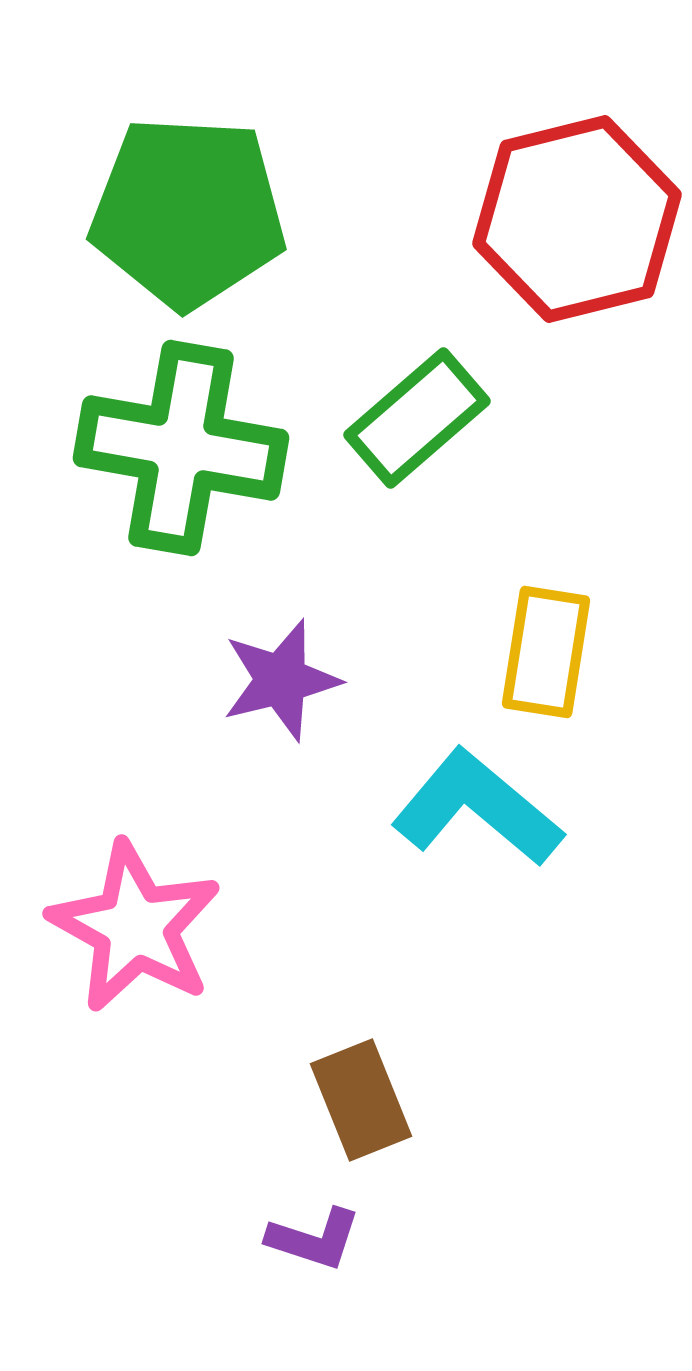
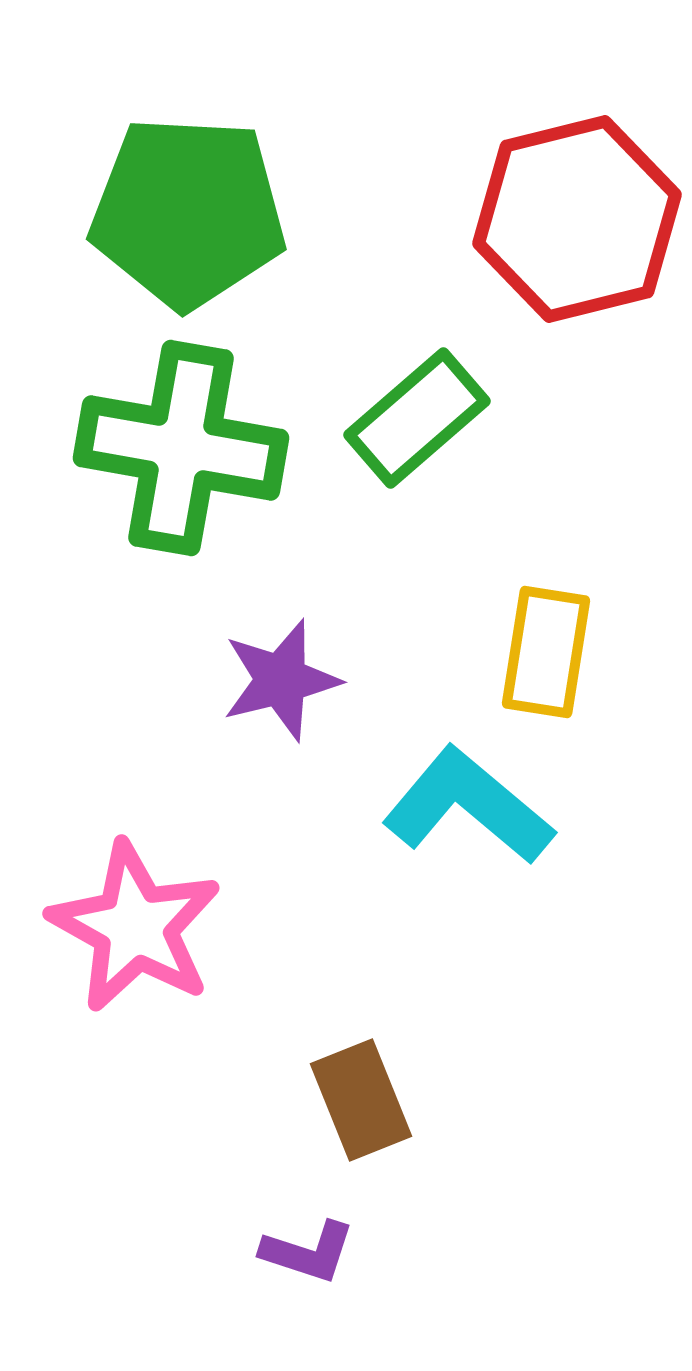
cyan L-shape: moved 9 px left, 2 px up
purple L-shape: moved 6 px left, 13 px down
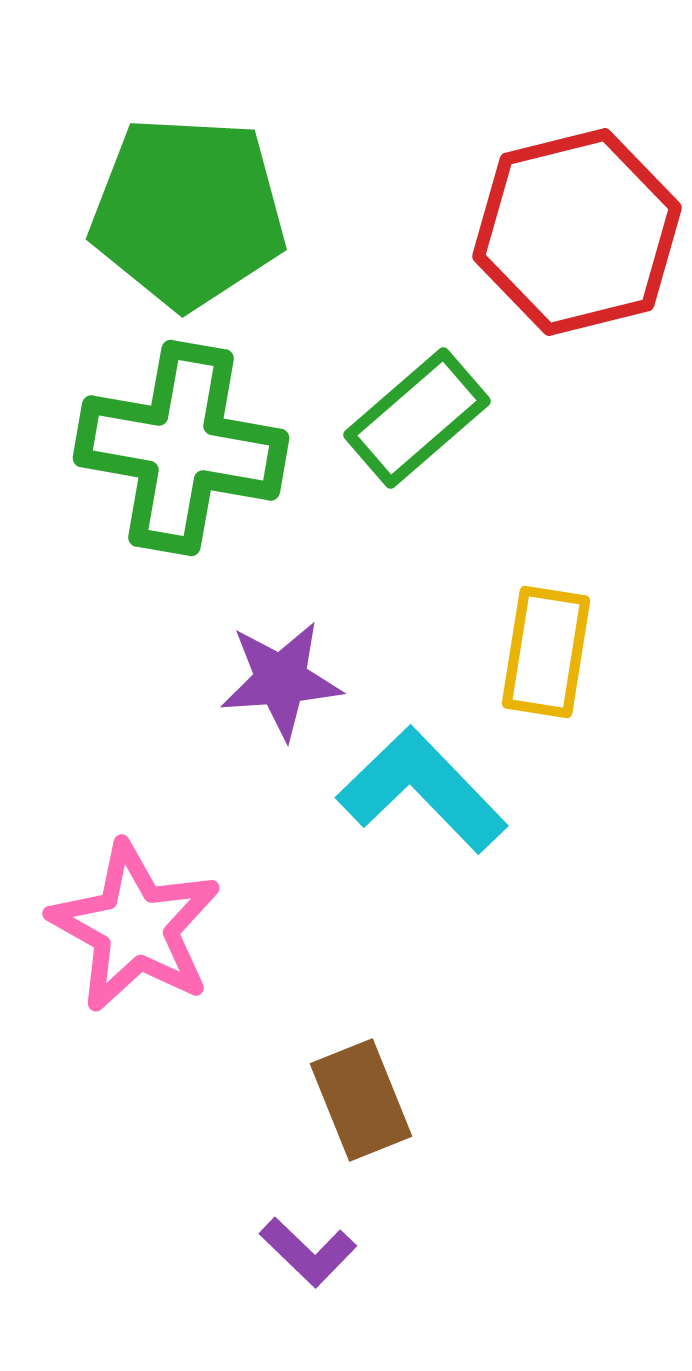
red hexagon: moved 13 px down
purple star: rotated 10 degrees clockwise
cyan L-shape: moved 46 px left, 16 px up; rotated 6 degrees clockwise
purple L-shape: rotated 26 degrees clockwise
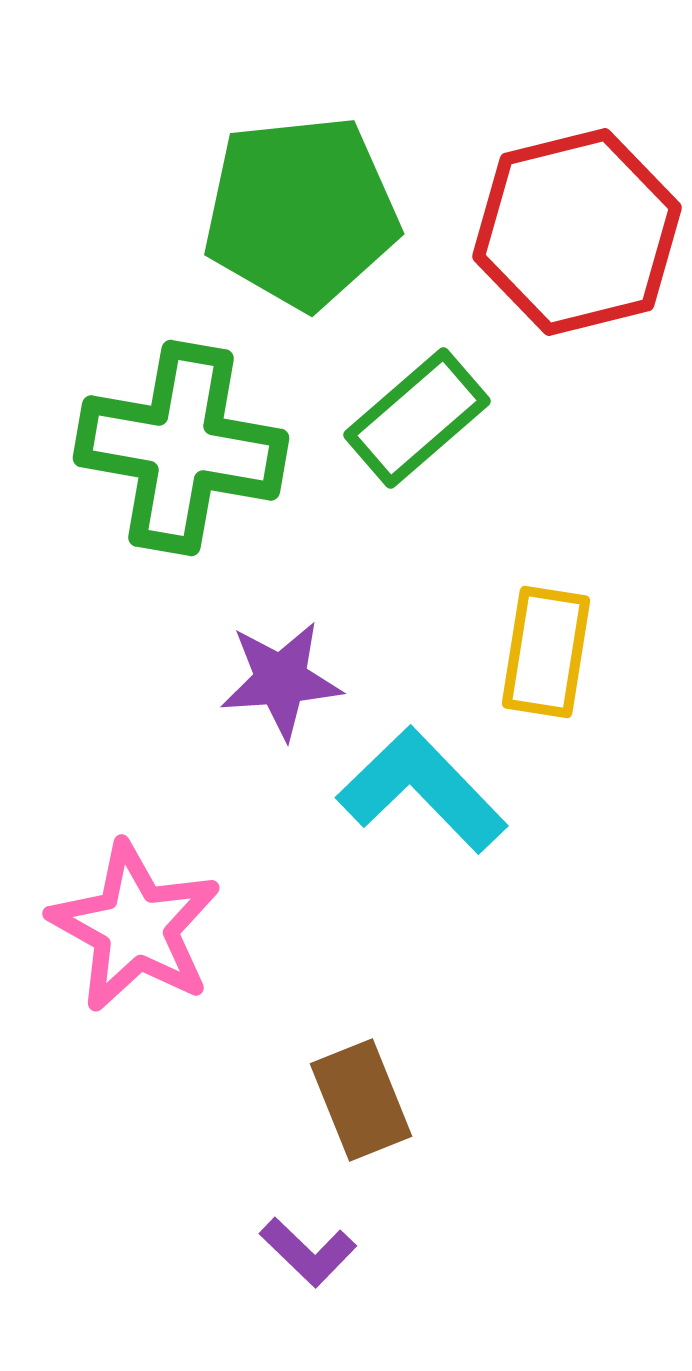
green pentagon: moved 113 px right; rotated 9 degrees counterclockwise
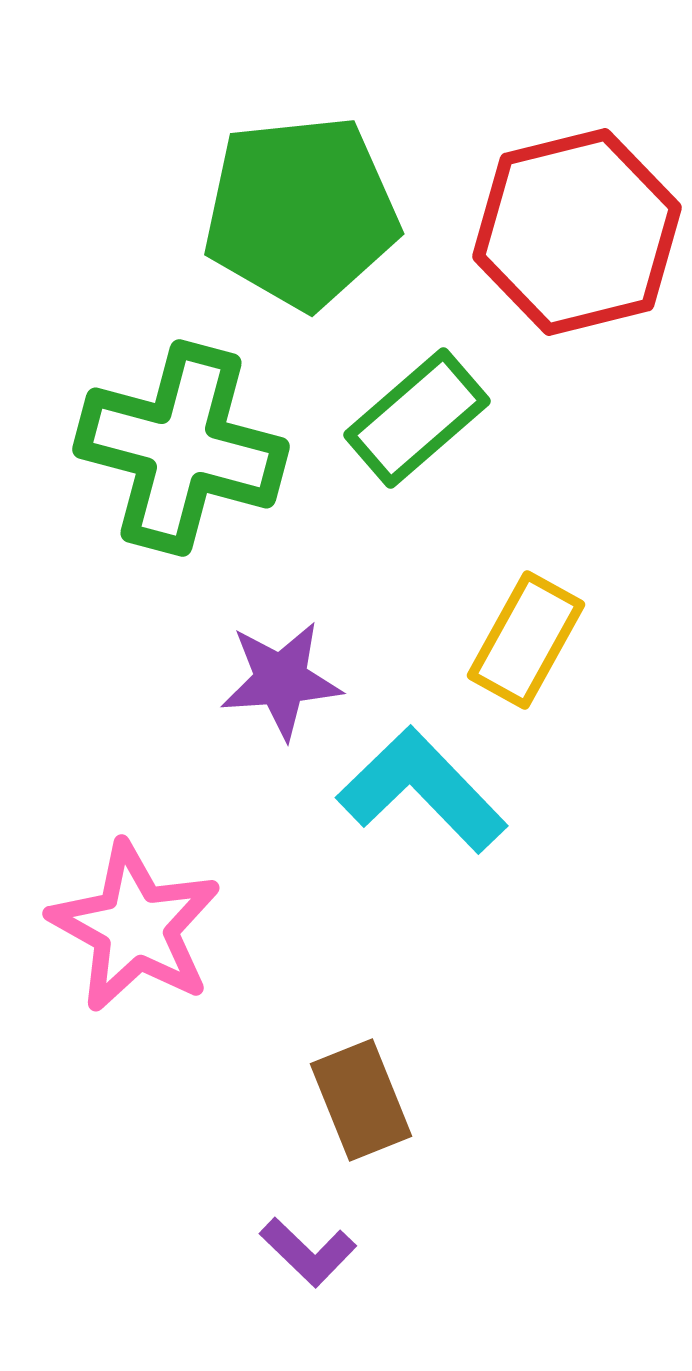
green cross: rotated 5 degrees clockwise
yellow rectangle: moved 20 px left, 12 px up; rotated 20 degrees clockwise
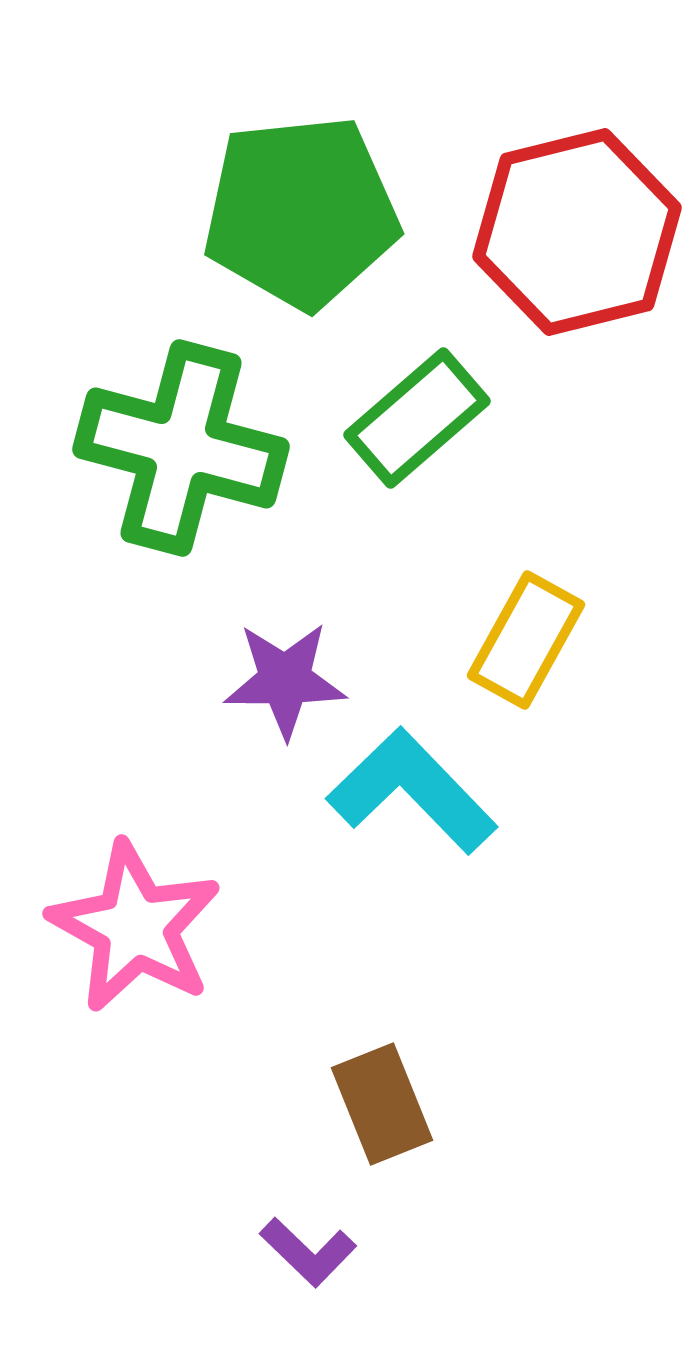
purple star: moved 4 px right; rotated 4 degrees clockwise
cyan L-shape: moved 10 px left, 1 px down
brown rectangle: moved 21 px right, 4 px down
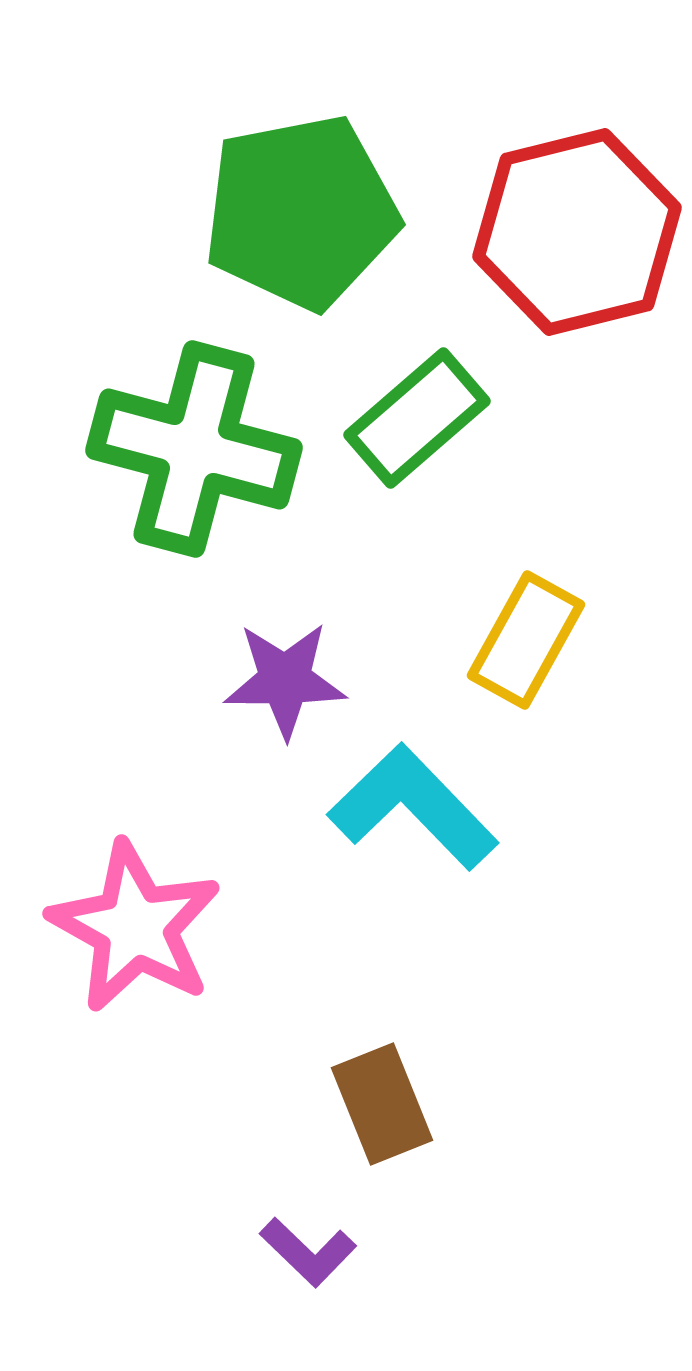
green pentagon: rotated 5 degrees counterclockwise
green cross: moved 13 px right, 1 px down
cyan L-shape: moved 1 px right, 16 px down
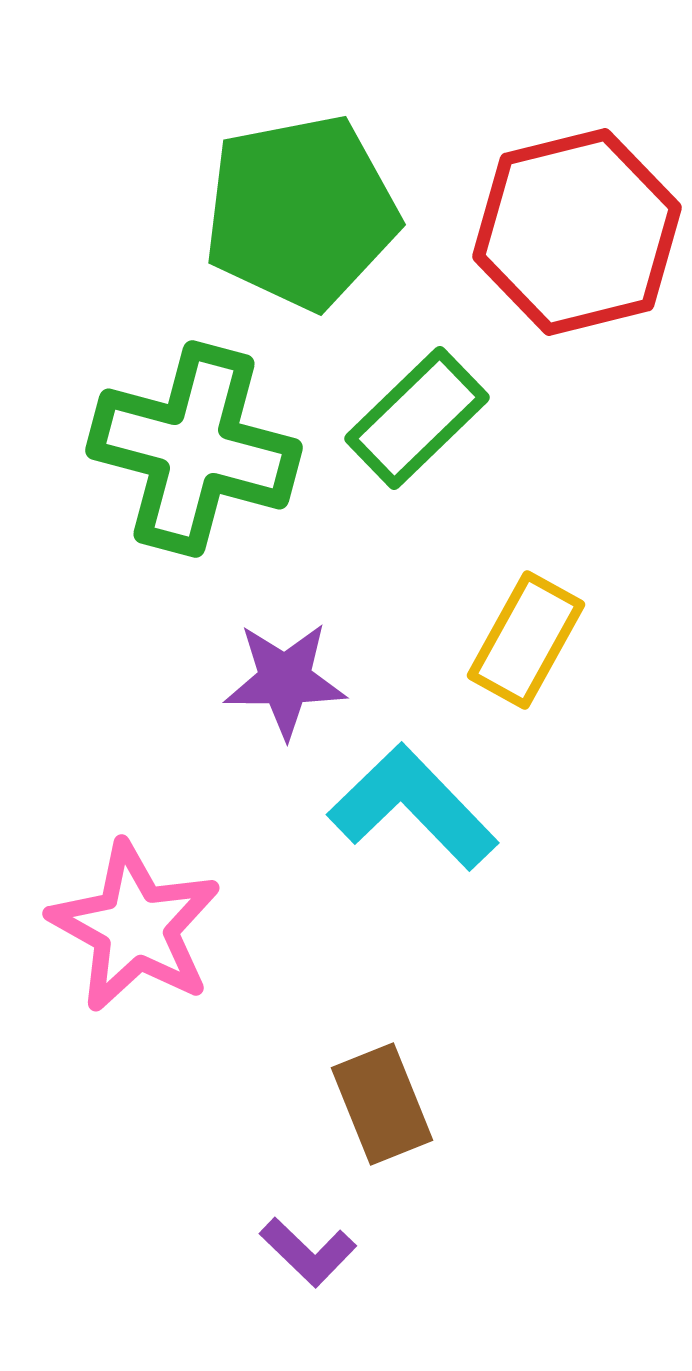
green rectangle: rotated 3 degrees counterclockwise
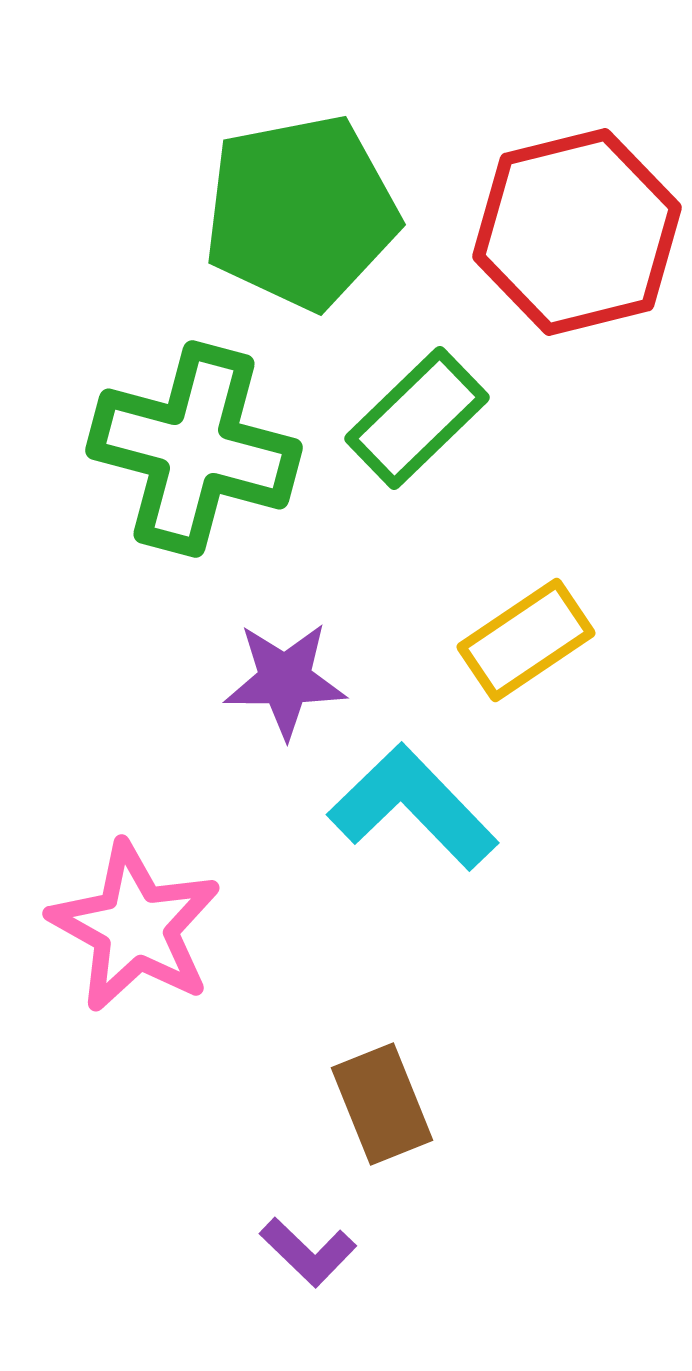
yellow rectangle: rotated 27 degrees clockwise
